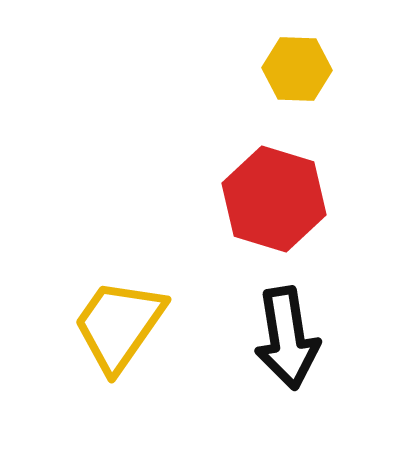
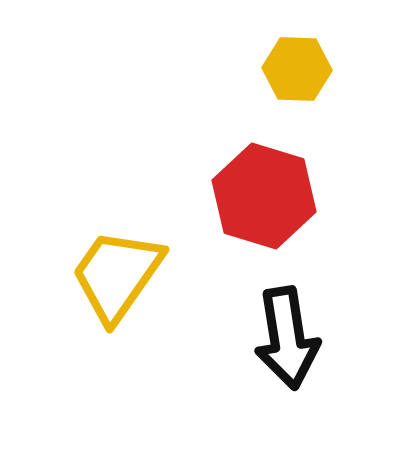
red hexagon: moved 10 px left, 3 px up
yellow trapezoid: moved 2 px left, 50 px up
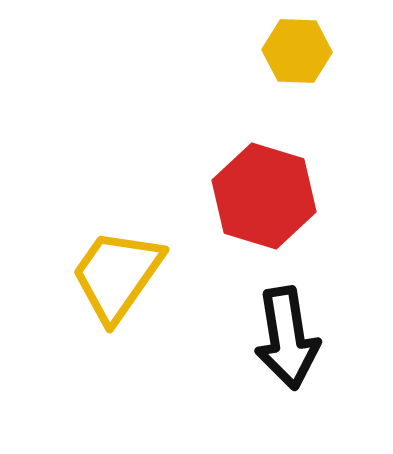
yellow hexagon: moved 18 px up
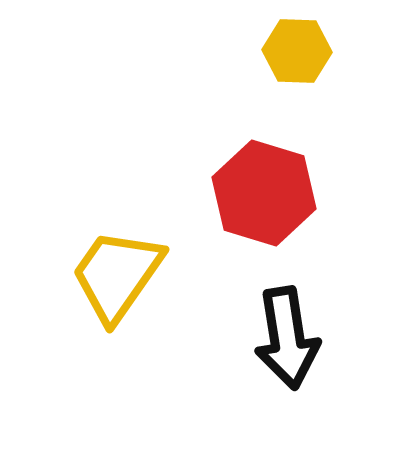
red hexagon: moved 3 px up
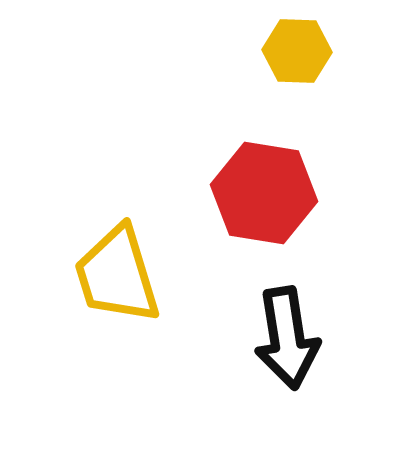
red hexagon: rotated 8 degrees counterclockwise
yellow trapezoid: rotated 52 degrees counterclockwise
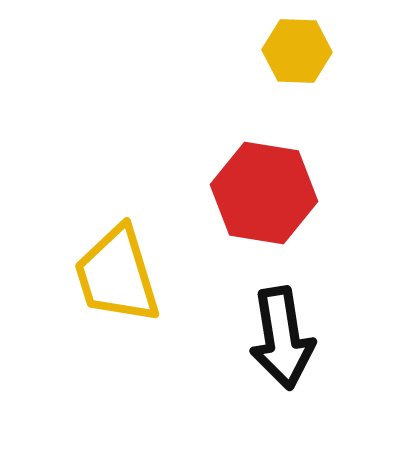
black arrow: moved 5 px left
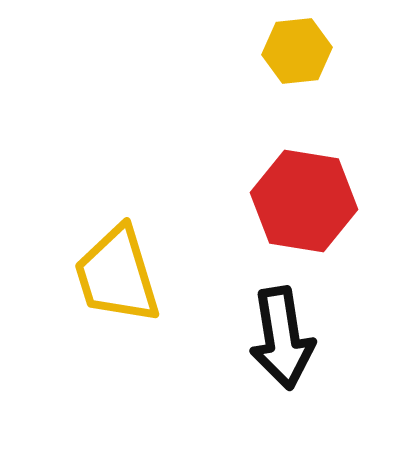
yellow hexagon: rotated 8 degrees counterclockwise
red hexagon: moved 40 px right, 8 px down
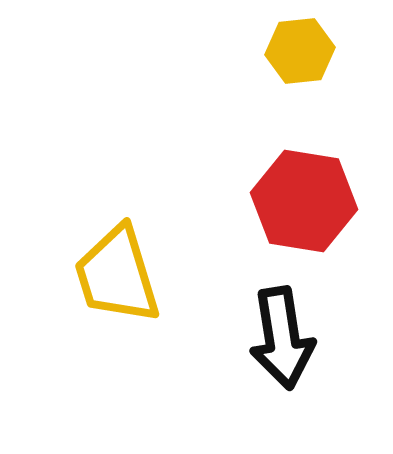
yellow hexagon: moved 3 px right
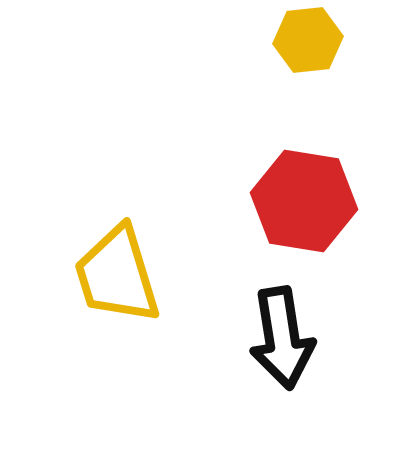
yellow hexagon: moved 8 px right, 11 px up
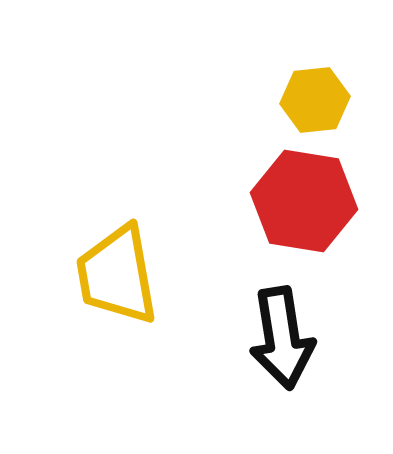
yellow hexagon: moved 7 px right, 60 px down
yellow trapezoid: rotated 7 degrees clockwise
